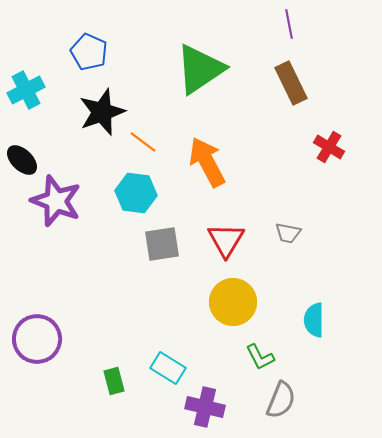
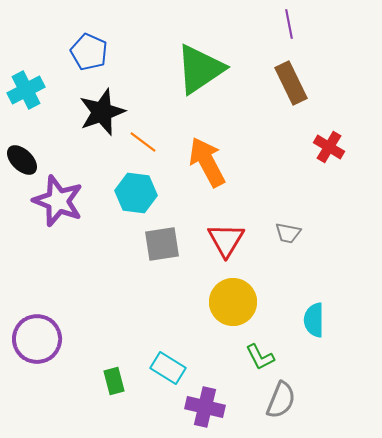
purple star: moved 2 px right
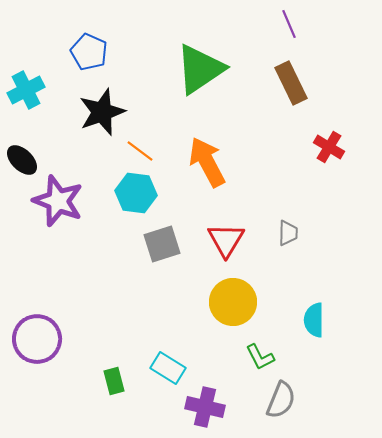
purple line: rotated 12 degrees counterclockwise
orange line: moved 3 px left, 9 px down
gray trapezoid: rotated 100 degrees counterclockwise
gray square: rotated 9 degrees counterclockwise
